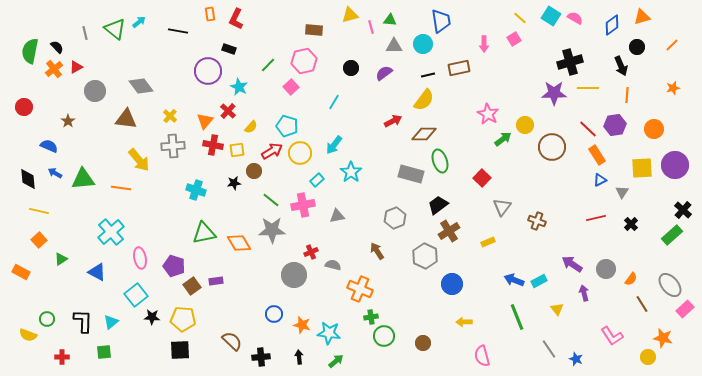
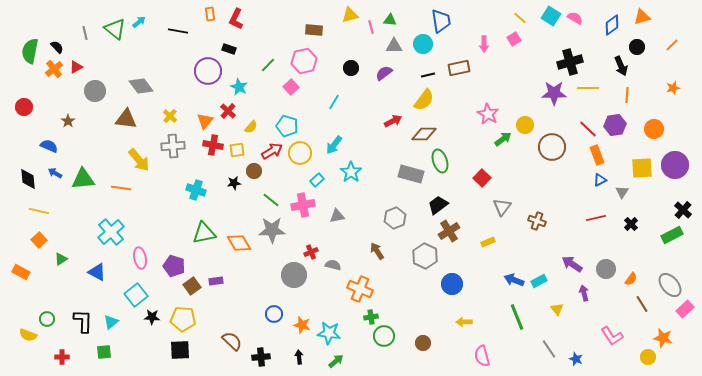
orange rectangle at (597, 155): rotated 12 degrees clockwise
green rectangle at (672, 235): rotated 15 degrees clockwise
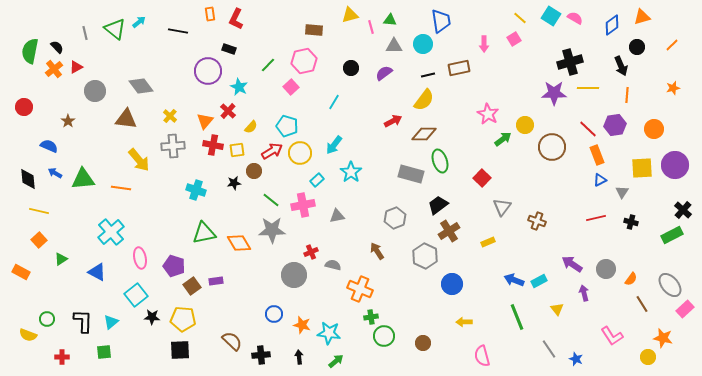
black cross at (631, 224): moved 2 px up; rotated 32 degrees counterclockwise
black cross at (261, 357): moved 2 px up
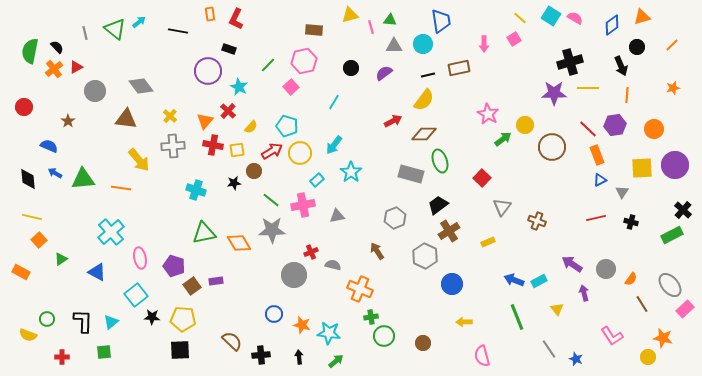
yellow line at (39, 211): moved 7 px left, 6 px down
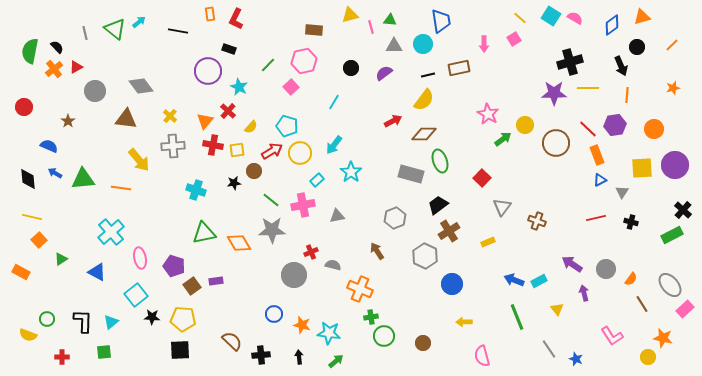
brown circle at (552, 147): moved 4 px right, 4 px up
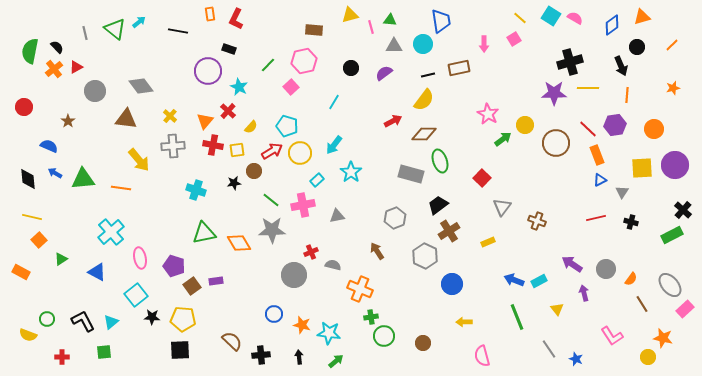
black L-shape at (83, 321): rotated 30 degrees counterclockwise
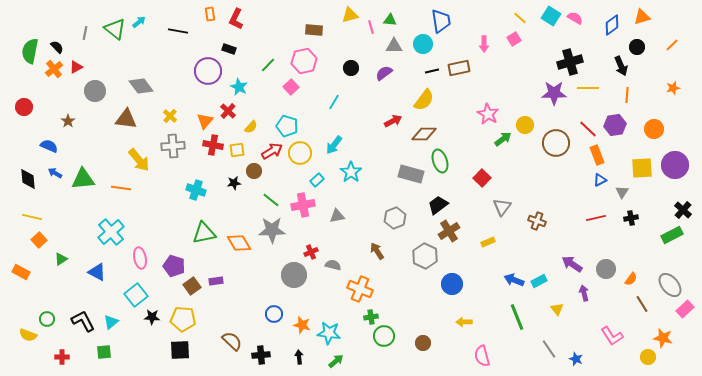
gray line at (85, 33): rotated 24 degrees clockwise
black line at (428, 75): moved 4 px right, 4 px up
black cross at (631, 222): moved 4 px up; rotated 24 degrees counterclockwise
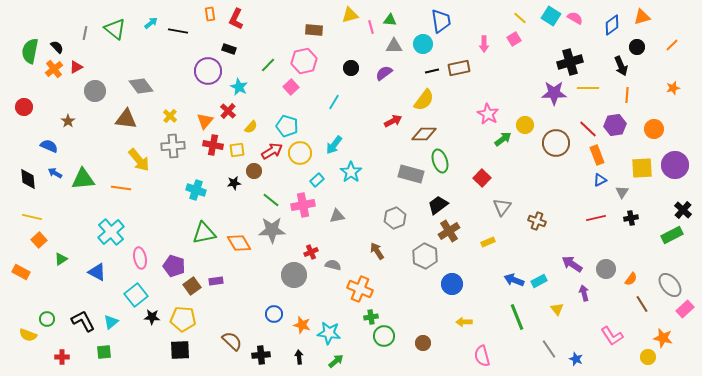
cyan arrow at (139, 22): moved 12 px right, 1 px down
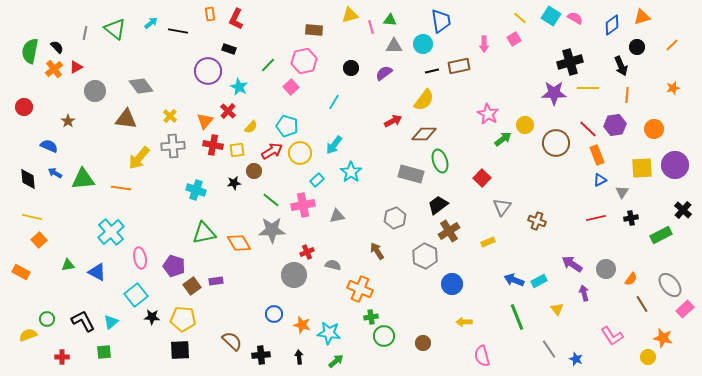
brown rectangle at (459, 68): moved 2 px up
yellow arrow at (139, 160): moved 2 px up; rotated 80 degrees clockwise
green rectangle at (672, 235): moved 11 px left
red cross at (311, 252): moved 4 px left
green triangle at (61, 259): moved 7 px right, 6 px down; rotated 24 degrees clockwise
yellow semicircle at (28, 335): rotated 138 degrees clockwise
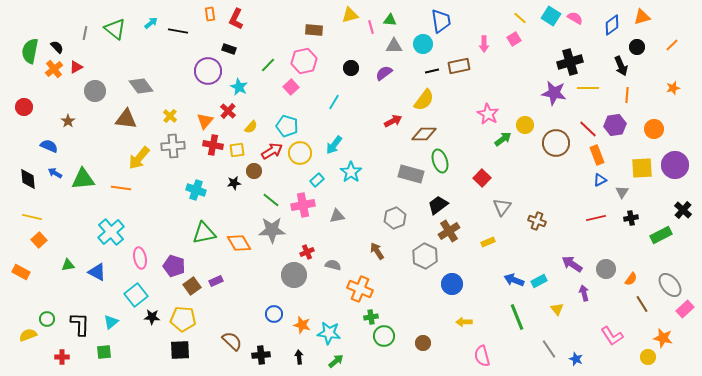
purple star at (554, 93): rotated 10 degrees clockwise
purple rectangle at (216, 281): rotated 16 degrees counterclockwise
black L-shape at (83, 321): moved 3 px left, 3 px down; rotated 30 degrees clockwise
